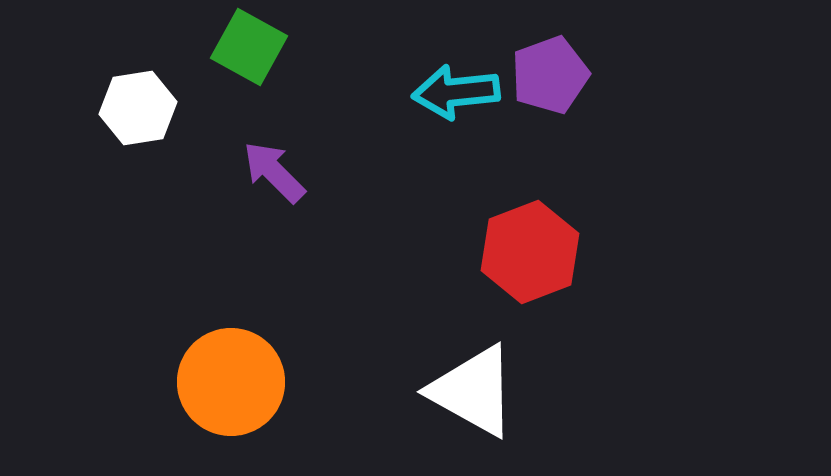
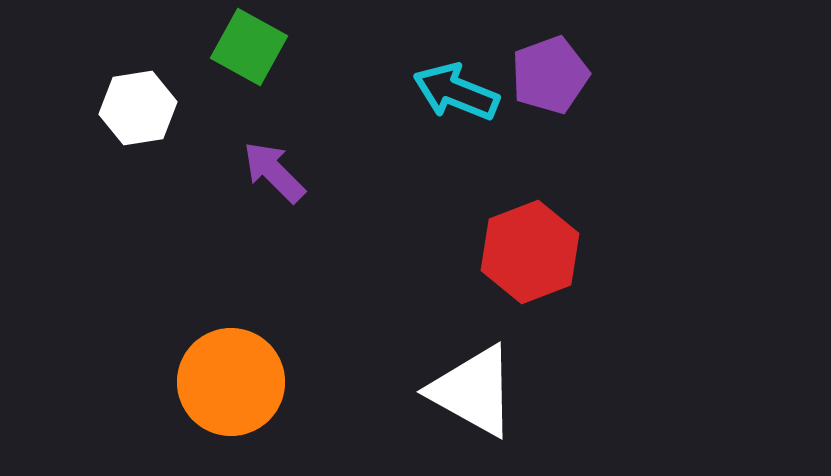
cyan arrow: rotated 28 degrees clockwise
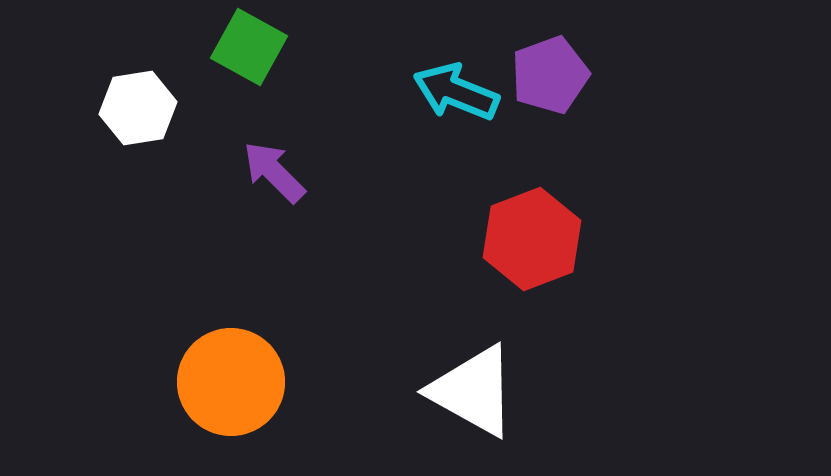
red hexagon: moved 2 px right, 13 px up
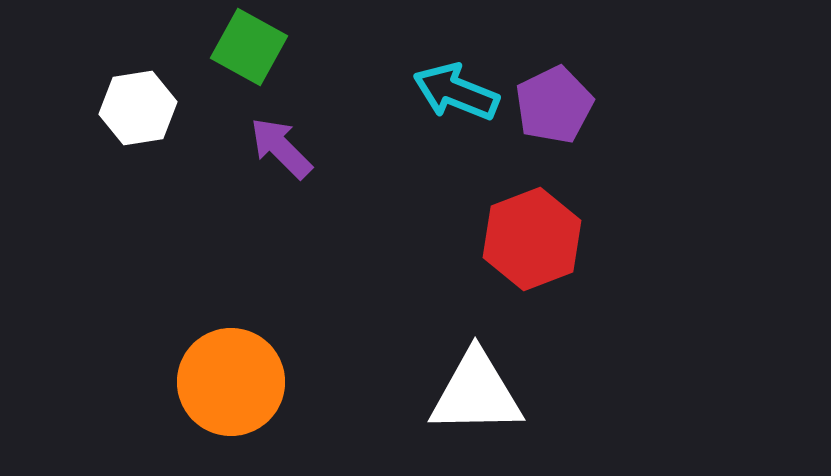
purple pentagon: moved 4 px right, 30 px down; rotated 6 degrees counterclockwise
purple arrow: moved 7 px right, 24 px up
white triangle: moved 3 px right, 2 px down; rotated 30 degrees counterclockwise
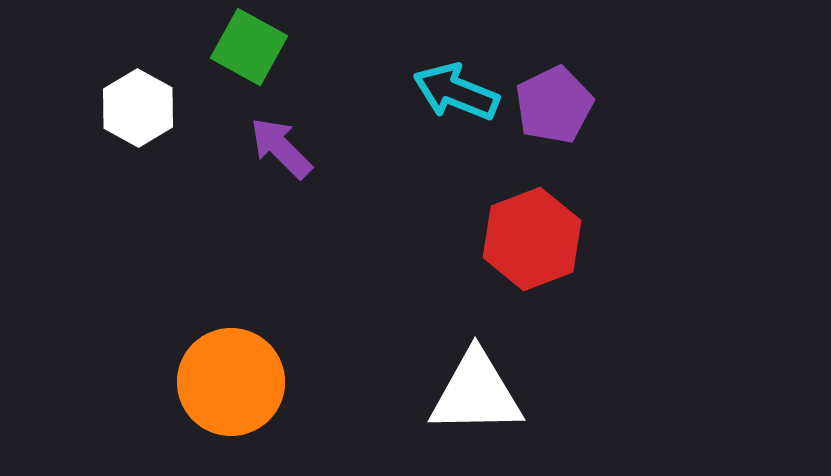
white hexagon: rotated 22 degrees counterclockwise
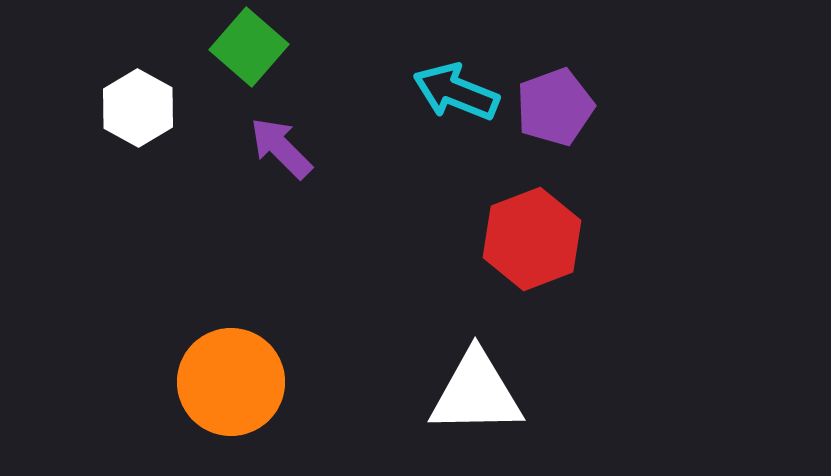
green square: rotated 12 degrees clockwise
purple pentagon: moved 1 px right, 2 px down; rotated 6 degrees clockwise
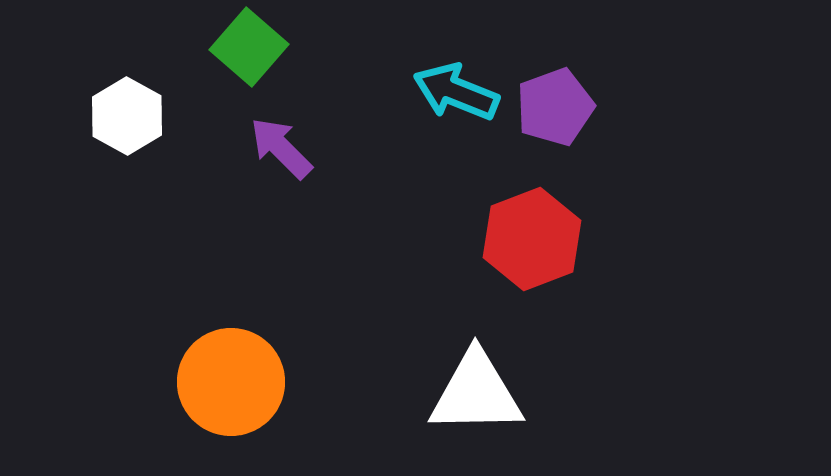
white hexagon: moved 11 px left, 8 px down
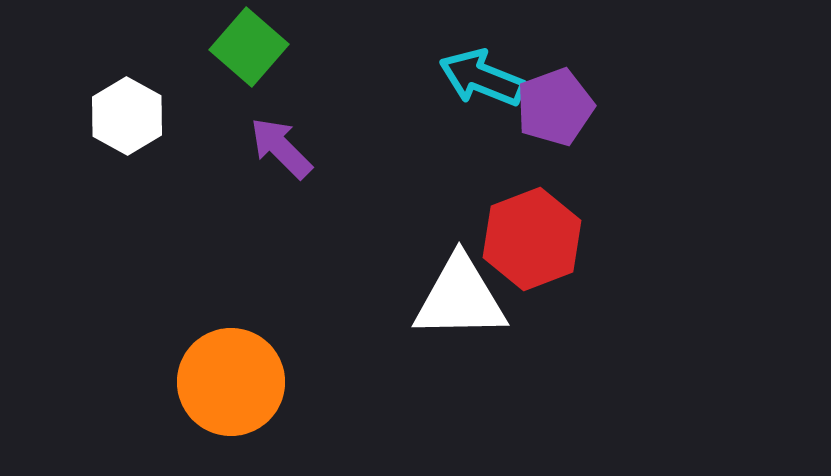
cyan arrow: moved 26 px right, 14 px up
white triangle: moved 16 px left, 95 px up
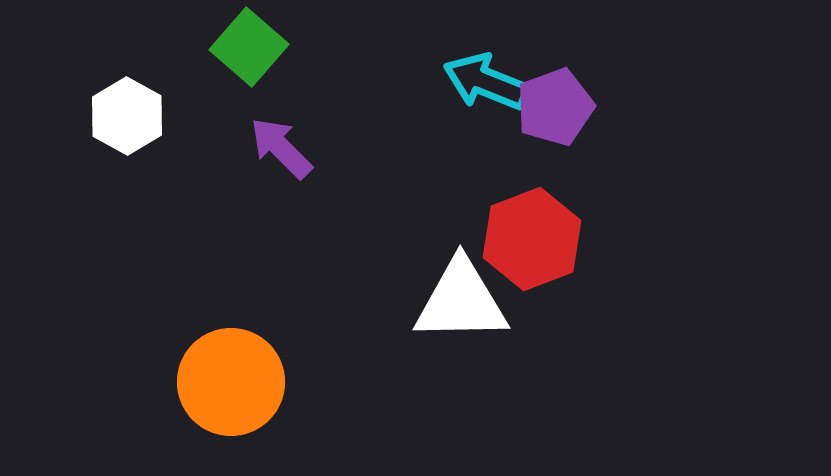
cyan arrow: moved 4 px right, 4 px down
white triangle: moved 1 px right, 3 px down
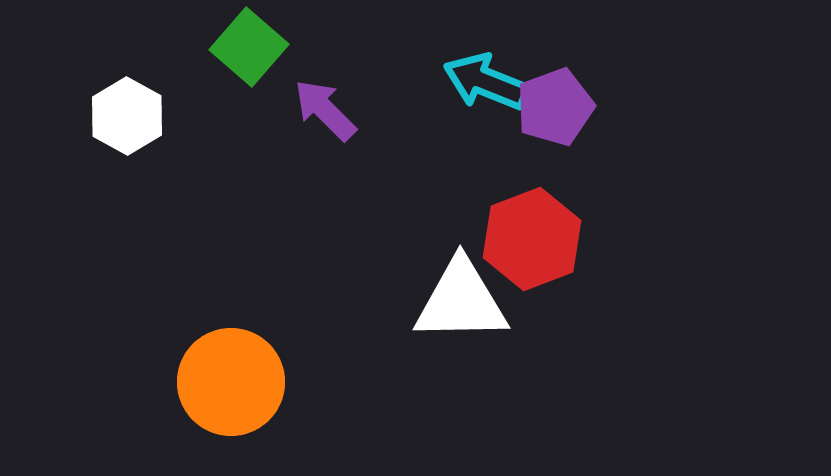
purple arrow: moved 44 px right, 38 px up
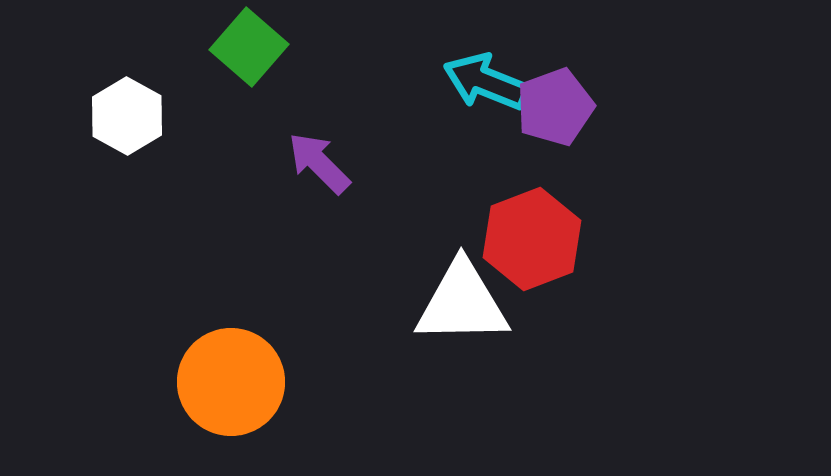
purple arrow: moved 6 px left, 53 px down
white triangle: moved 1 px right, 2 px down
